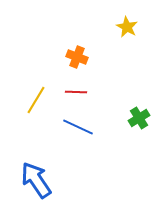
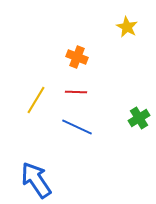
blue line: moved 1 px left
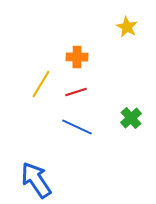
orange cross: rotated 20 degrees counterclockwise
red line: rotated 20 degrees counterclockwise
yellow line: moved 5 px right, 16 px up
green cross: moved 8 px left; rotated 10 degrees counterclockwise
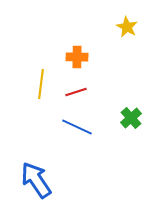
yellow line: rotated 24 degrees counterclockwise
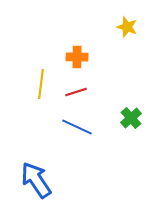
yellow star: rotated 10 degrees counterclockwise
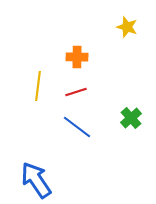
yellow line: moved 3 px left, 2 px down
blue line: rotated 12 degrees clockwise
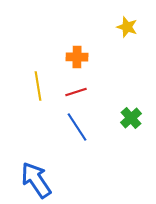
yellow line: rotated 16 degrees counterclockwise
blue line: rotated 20 degrees clockwise
